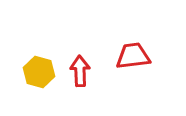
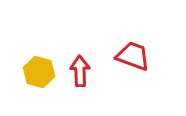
red trapezoid: rotated 27 degrees clockwise
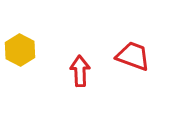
yellow hexagon: moved 19 px left, 22 px up; rotated 12 degrees clockwise
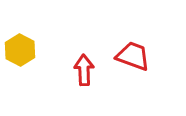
red arrow: moved 4 px right, 1 px up
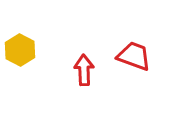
red trapezoid: moved 1 px right
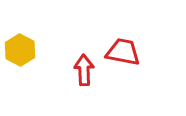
red trapezoid: moved 11 px left, 4 px up; rotated 9 degrees counterclockwise
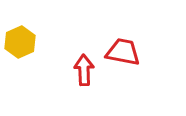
yellow hexagon: moved 8 px up; rotated 8 degrees clockwise
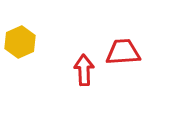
red trapezoid: rotated 15 degrees counterclockwise
